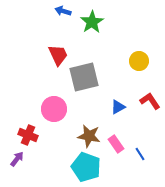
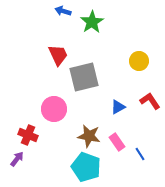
pink rectangle: moved 1 px right, 2 px up
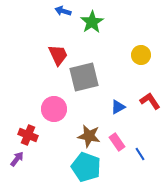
yellow circle: moved 2 px right, 6 px up
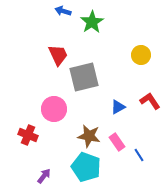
blue line: moved 1 px left, 1 px down
purple arrow: moved 27 px right, 17 px down
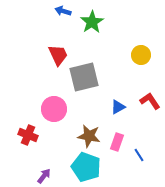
pink rectangle: rotated 54 degrees clockwise
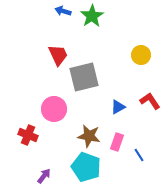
green star: moved 6 px up
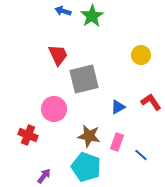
gray square: moved 2 px down
red L-shape: moved 1 px right, 1 px down
blue line: moved 2 px right; rotated 16 degrees counterclockwise
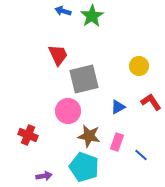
yellow circle: moved 2 px left, 11 px down
pink circle: moved 14 px right, 2 px down
cyan pentagon: moved 2 px left
purple arrow: rotated 42 degrees clockwise
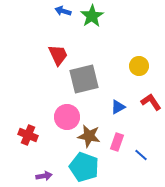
pink circle: moved 1 px left, 6 px down
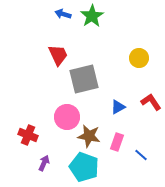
blue arrow: moved 3 px down
yellow circle: moved 8 px up
purple arrow: moved 13 px up; rotated 56 degrees counterclockwise
